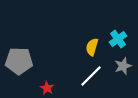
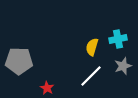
cyan cross: rotated 24 degrees clockwise
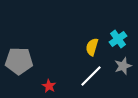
cyan cross: rotated 24 degrees counterclockwise
red star: moved 2 px right, 2 px up
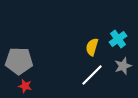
white line: moved 1 px right, 1 px up
red star: moved 24 px left; rotated 16 degrees counterclockwise
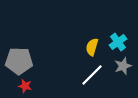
cyan cross: moved 3 px down
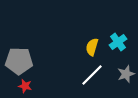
gray star: moved 3 px right, 8 px down
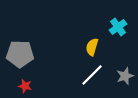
cyan cross: moved 15 px up
gray pentagon: moved 1 px right, 7 px up
gray star: moved 1 px left, 2 px down
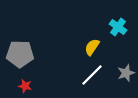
cyan cross: rotated 18 degrees counterclockwise
yellow semicircle: rotated 18 degrees clockwise
gray star: moved 1 px right, 3 px up
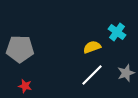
cyan cross: moved 1 px left, 5 px down
yellow semicircle: rotated 36 degrees clockwise
gray pentagon: moved 5 px up
